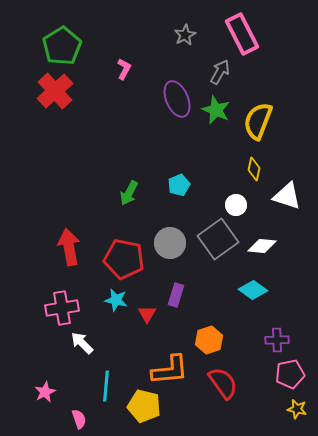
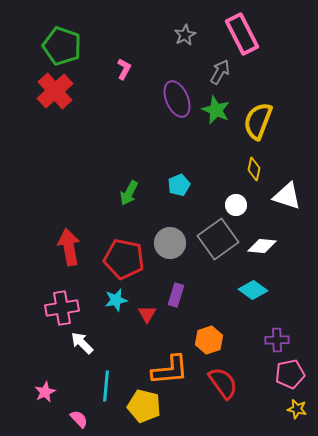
green pentagon: rotated 21 degrees counterclockwise
cyan star: rotated 25 degrees counterclockwise
pink semicircle: rotated 24 degrees counterclockwise
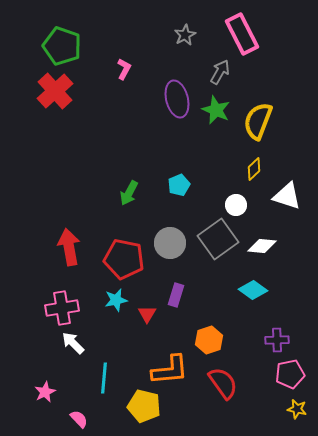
purple ellipse: rotated 9 degrees clockwise
yellow diamond: rotated 35 degrees clockwise
white arrow: moved 9 px left
cyan line: moved 2 px left, 8 px up
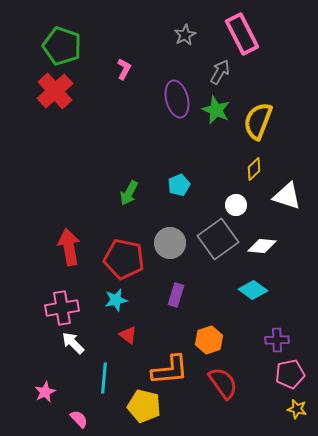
red triangle: moved 19 px left, 21 px down; rotated 24 degrees counterclockwise
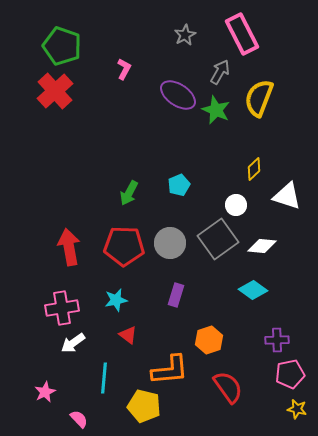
purple ellipse: moved 1 px right, 4 px up; rotated 42 degrees counterclockwise
yellow semicircle: moved 1 px right, 23 px up
red pentagon: moved 13 px up; rotated 9 degrees counterclockwise
white arrow: rotated 80 degrees counterclockwise
red semicircle: moved 5 px right, 4 px down
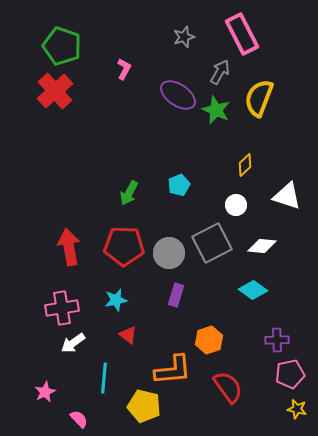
gray star: moved 1 px left, 2 px down; rotated 10 degrees clockwise
yellow diamond: moved 9 px left, 4 px up
gray square: moved 6 px left, 4 px down; rotated 9 degrees clockwise
gray circle: moved 1 px left, 10 px down
orange L-shape: moved 3 px right
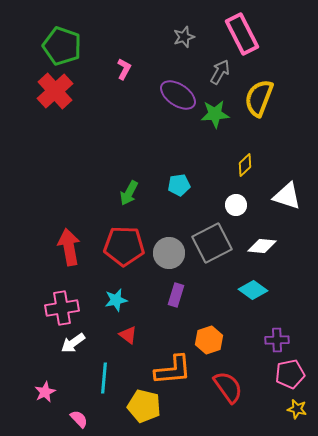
green star: moved 1 px left, 4 px down; rotated 28 degrees counterclockwise
cyan pentagon: rotated 15 degrees clockwise
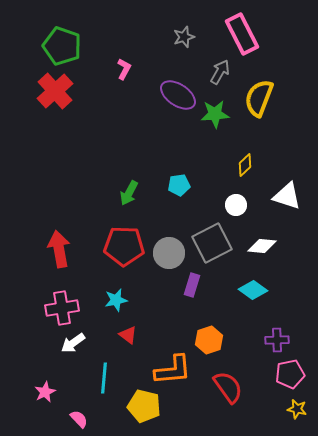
red arrow: moved 10 px left, 2 px down
purple rectangle: moved 16 px right, 10 px up
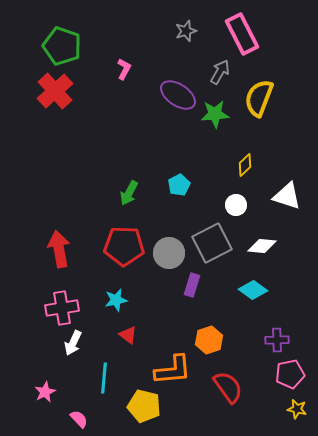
gray star: moved 2 px right, 6 px up
cyan pentagon: rotated 20 degrees counterclockwise
white arrow: rotated 30 degrees counterclockwise
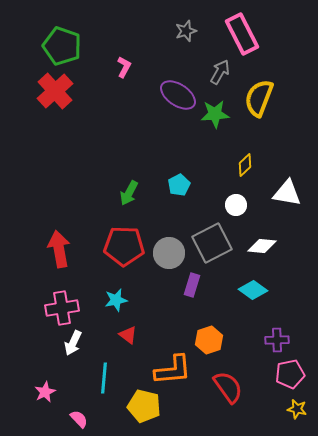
pink L-shape: moved 2 px up
white triangle: moved 3 px up; rotated 8 degrees counterclockwise
